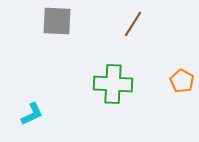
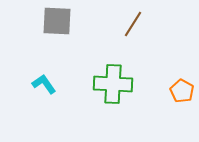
orange pentagon: moved 10 px down
cyan L-shape: moved 12 px right, 30 px up; rotated 100 degrees counterclockwise
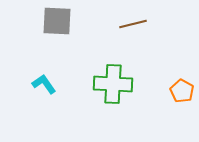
brown line: rotated 44 degrees clockwise
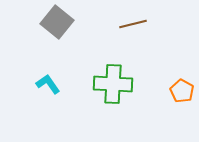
gray square: moved 1 px down; rotated 36 degrees clockwise
cyan L-shape: moved 4 px right
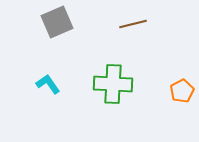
gray square: rotated 28 degrees clockwise
orange pentagon: rotated 15 degrees clockwise
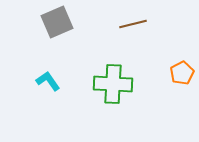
cyan L-shape: moved 3 px up
orange pentagon: moved 18 px up
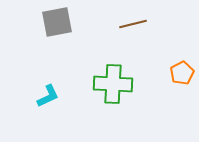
gray square: rotated 12 degrees clockwise
cyan L-shape: moved 15 px down; rotated 100 degrees clockwise
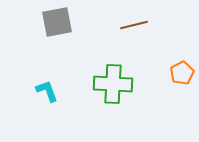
brown line: moved 1 px right, 1 px down
cyan L-shape: moved 1 px left, 5 px up; rotated 85 degrees counterclockwise
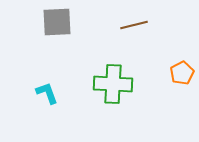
gray square: rotated 8 degrees clockwise
cyan L-shape: moved 2 px down
